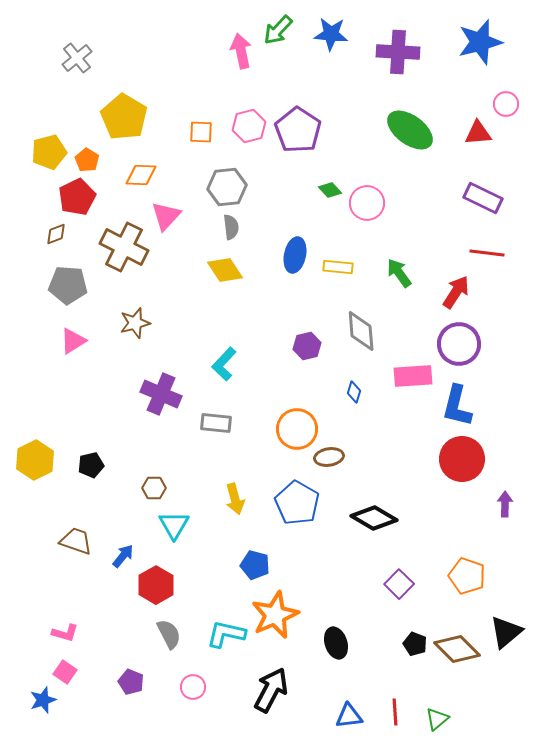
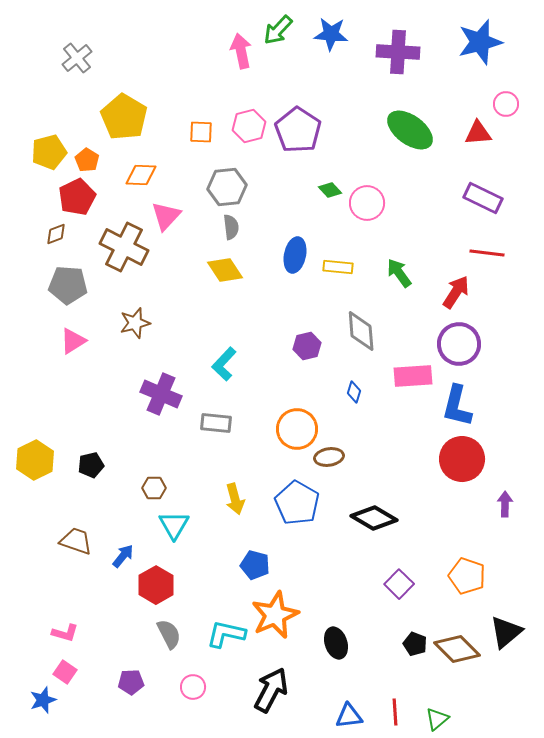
purple pentagon at (131, 682): rotated 25 degrees counterclockwise
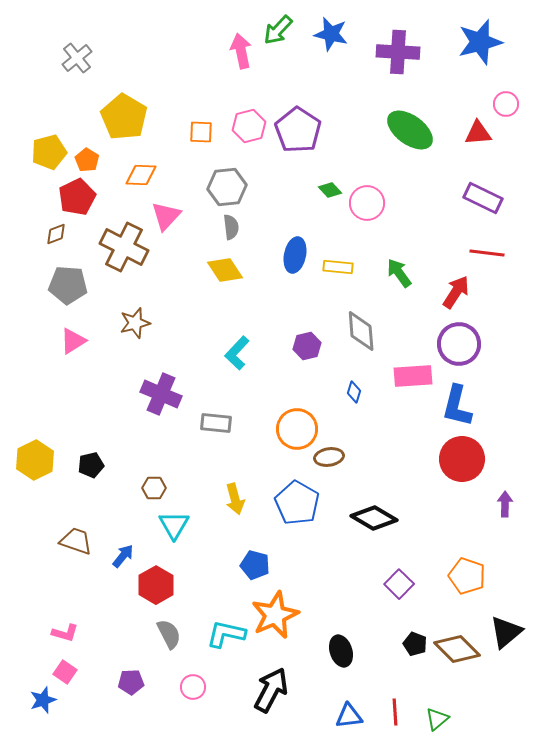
blue star at (331, 34): rotated 8 degrees clockwise
cyan L-shape at (224, 364): moved 13 px right, 11 px up
black ellipse at (336, 643): moved 5 px right, 8 px down
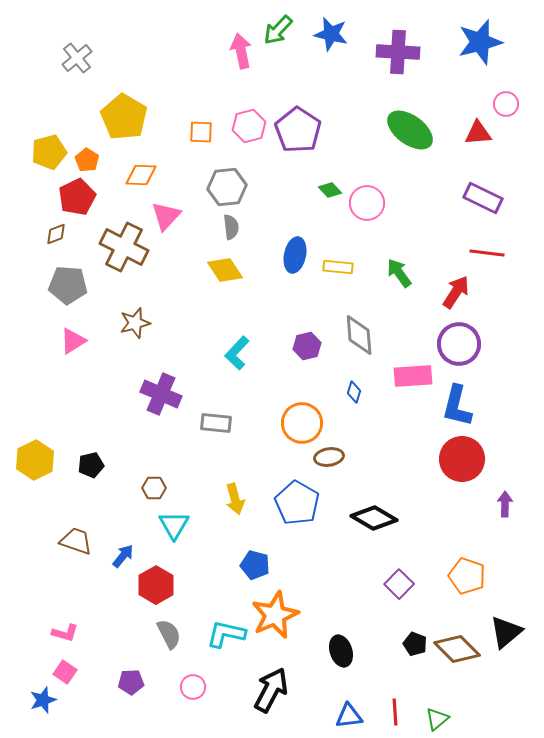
gray diamond at (361, 331): moved 2 px left, 4 px down
orange circle at (297, 429): moved 5 px right, 6 px up
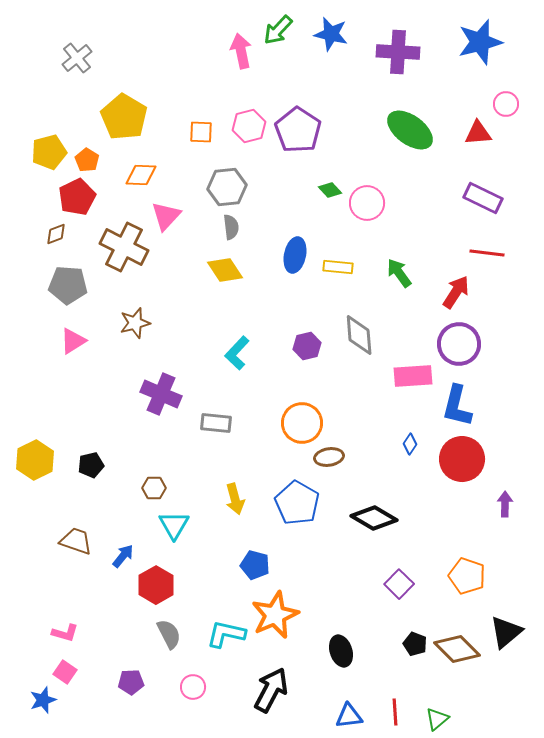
blue diamond at (354, 392): moved 56 px right, 52 px down; rotated 15 degrees clockwise
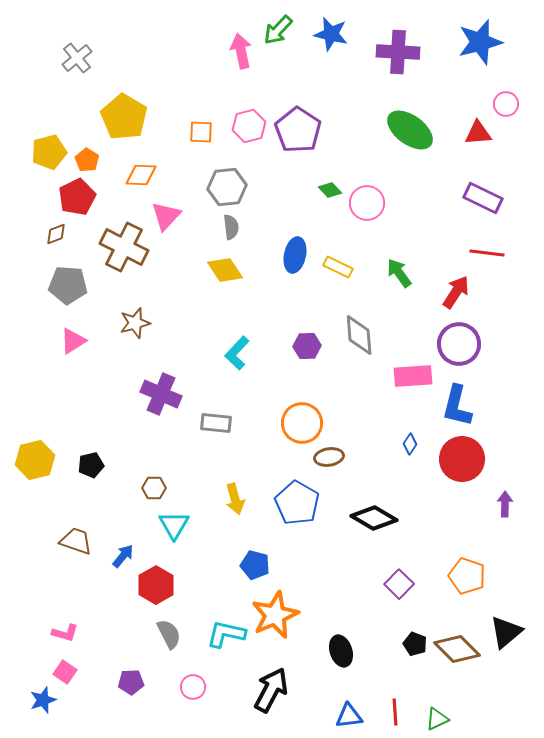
yellow rectangle at (338, 267): rotated 20 degrees clockwise
purple hexagon at (307, 346): rotated 12 degrees clockwise
yellow hexagon at (35, 460): rotated 12 degrees clockwise
green triangle at (437, 719): rotated 15 degrees clockwise
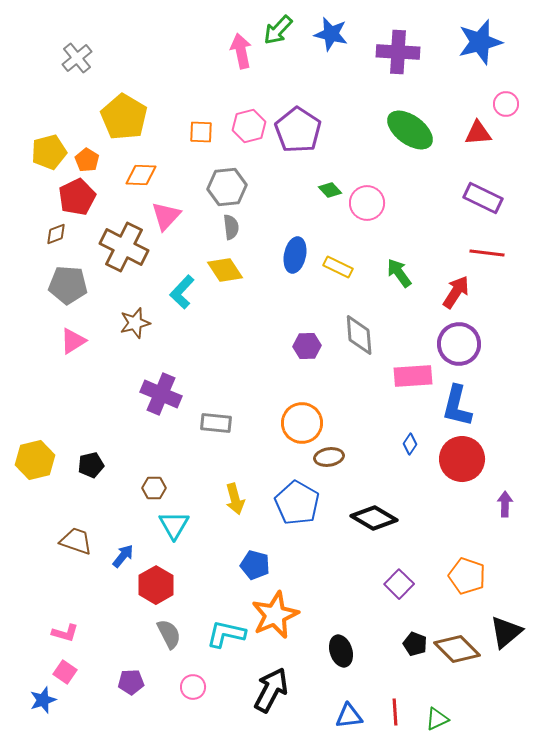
cyan L-shape at (237, 353): moved 55 px left, 61 px up
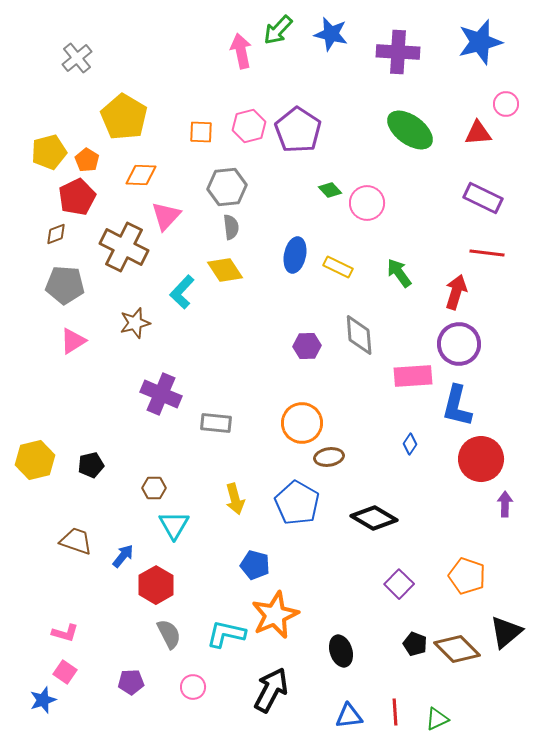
gray pentagon at (68, 285): moved 3 px left
red arrow at (456, 292): rotated 16 degrees counterclockwise
red circle at (462, 459): moved 19 px right
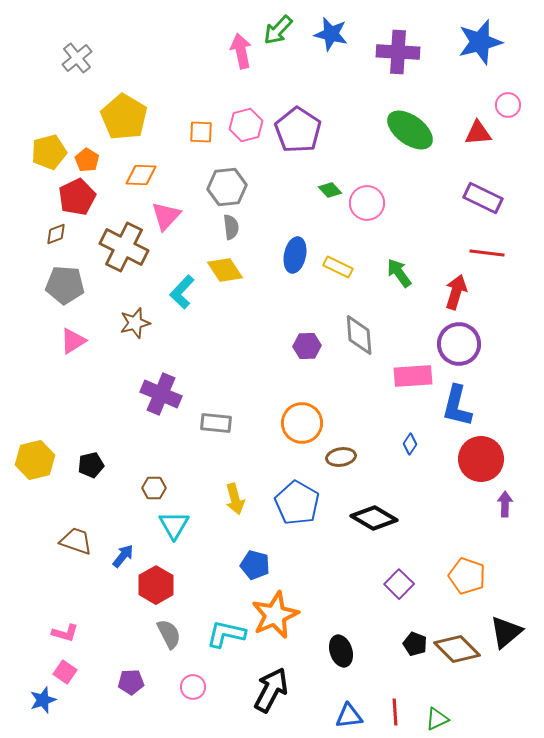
pink circle at (506, 104): moved 2 px right, 1 px down
pink hexagon at (249, 126): moved 3 px left, 1 px up
brown ellipse at (329, 457): moved 12 px right
